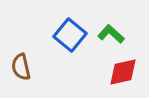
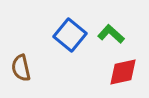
brown semicircle: moved 1 px down
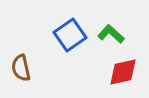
blue square: rotated 16 degrees clockwise
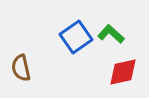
blue square: moved 6 px right, 2 px down
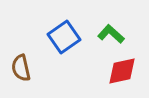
blue square: moved 12 px left
red diamond: moved 1 px left, 1 px up
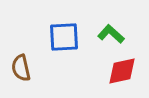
blue square: rotated 32 degrees clockwise
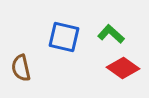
blue square: rotated 16 degrees clockwise
red diamond: moved 1 px right, 3 px up; rotated 48 degrees clockwise
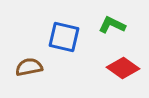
green L-shape: moved 1 px right, 9 px up; rotated 16 degrees counterclockwise
brown semicircle: moved 8 px right, 1 px up; rotated 92 degrees clockwise
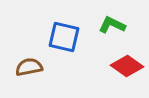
red diamond: moved 4 px right, 2 px up
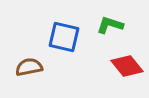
green L-shape: moved 2 px left; rotated 8 degrees counterclockwise
red diamond: rotated 16 degrees clockwise
